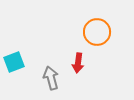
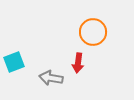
orange circle: moved 4 px left
gray arrow: rotated 65 degrees counterclockwise
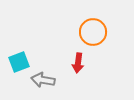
cyan square: moved 5 px right
gray arrow: moved 8 px left, 2 px down
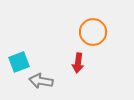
gray arrow: moved 2 px left, 1 px down
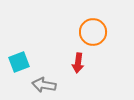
gray arrow: moved 3 px right, 4 px down
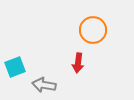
orange circle: moved 2 px up
cyan square: moved 4 px left, 5 px down
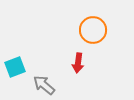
gray arrow: rotated 30 degrees clockwise
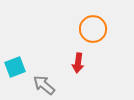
orange circle: moved 1 px up
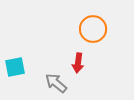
cyan square: rotated 10 degrees clockwise
gray arrow: moved 12 px right, 2 px up
